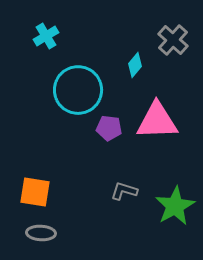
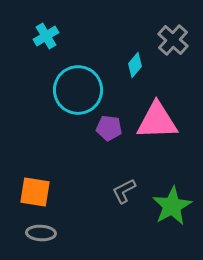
gray L-shape: rotated 44 degrees counterclockwise
green star: moved 3 px left
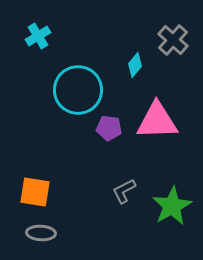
cyan cross: moved 8 px left
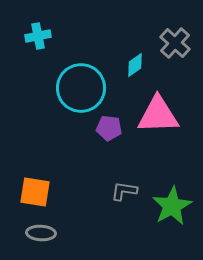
cyan cross: rotated 20 degrees clockwise
gray cross: moved 2 px right, 3 px down
cyan diamond: rotated 15 degrees clockwise
cyan circle: moved 3 px right, 2 px up
pink triangle: moved 1 px right, 6 px up
gray L-shape: rotated 36 degrees clockwise
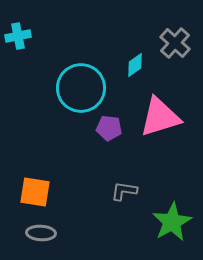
cyan cross: moved 20 px left
pink triangle: moved 2 px right, 2 px down; rotated 15 degrees counterclockwise
green star: moved 16 px down
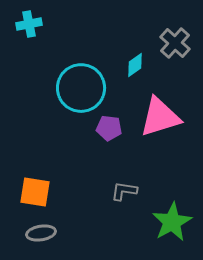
cyan cross: moved 11 px right, 12 px up
gray ellipse: rotated 12 degrees counterclockwise
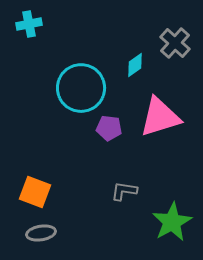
orange square: rotated 12 degrees clockwise
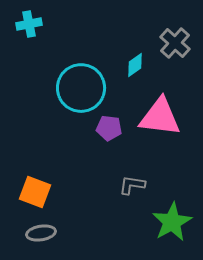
pink triangle: rotated 24 degrees clockwise
gray L-shape: moved 8 px right, 6 px up
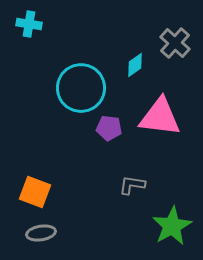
cyan cross: rotated 20 degrees clockwise
green star: moved 4 px down
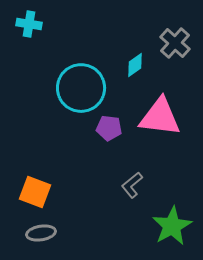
gray L-shape: rotated 48 degrees counterclockwise
